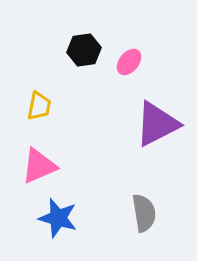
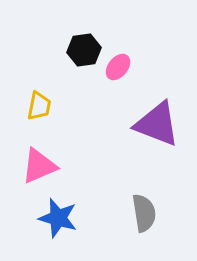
pink ellipse: moved 11 px left, 5 px down
purple triangle: rotated 48 degrees clockwise
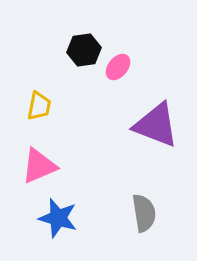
purple triangle: moved 1 px left, 1 px down
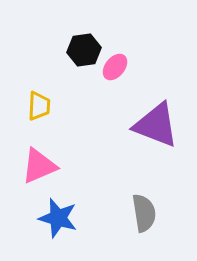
pink ellipse: moved 3 px left
yellow trapezoid: rotated 8 degrees counterclockwise
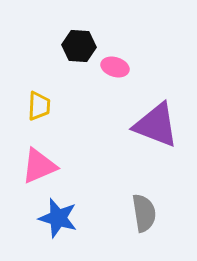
black hexagon: moved 5 px left, 4 px up; rotated 12 degrees clockwise
pink ellipse: rotated 68 degrees clockwise
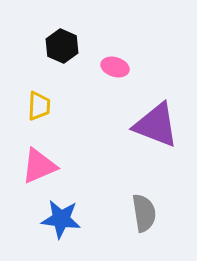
black hexagon: moved 17 px left; rotated 20 degrees clockwise
blue star: moved 3 px right, 1 px down; rotated 9 degrees counterclockwise
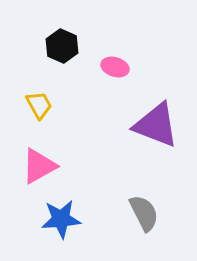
yellow trapezoid: moved 1 px up; rotated 32 degrees counterclockwise
pink triangle: rotated 6 degrees counterclockwise
gray semicircle: rotated 18 degrees counterclockwise
blue star: rotated 12 degrees counterclockwise
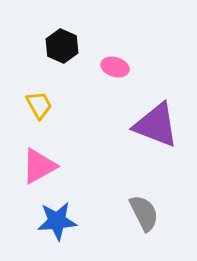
blue star: moved 4 px left, 2 px down
